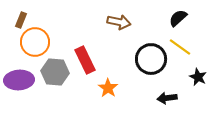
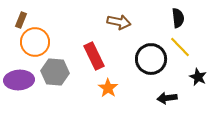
black semicircle: rotated 126 degrees clockwise
yellow line: rotated 10 degrees clockwise
red rectangle: moved 9 px right, 4 px up
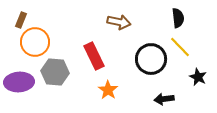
purple ellipse: moved 2 px down
orange star: moved 2 px down
black arrow: moved 3 px left, 1 px down
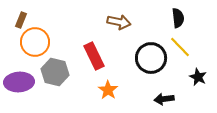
black circle: moved 1 px up
gray hexagon: rotated 8 degrees clockwise
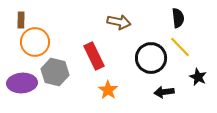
brown rectangle: rotated 21 degrees counterclockwise
purple ellipse: moved 3 px right, 1 px down
black arrow: moved 7 px up
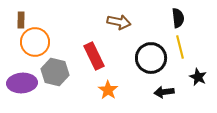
yellow line: rotated 30 degrees clockwise
